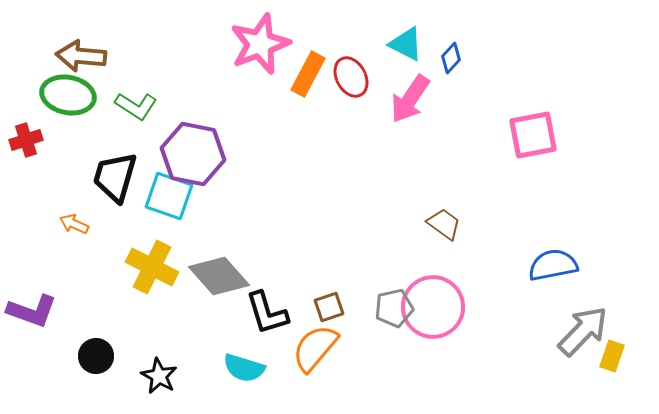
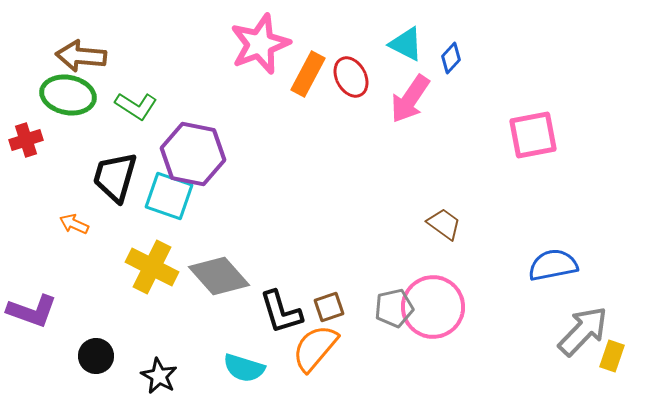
black L-shape: moved 14 px right, 1 px up
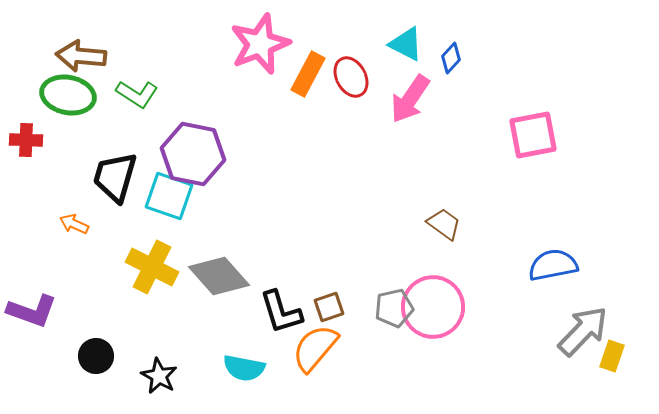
green L-shape: moved 1 px right, 12 px up
red cross: rotated 20 degrees clockwise
cyan semicircle: rotated 6 degrees counterclockwise
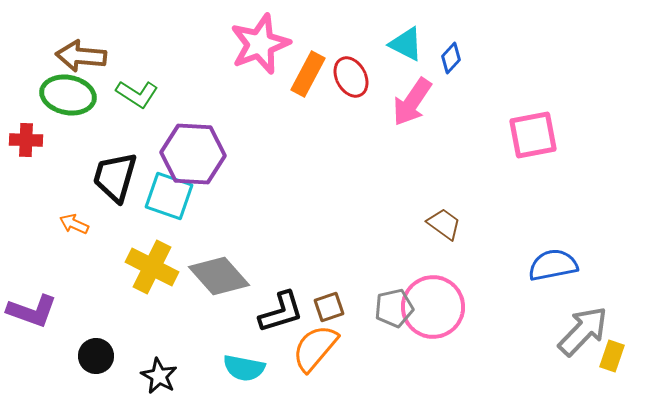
pink arrow: moved 2 px right, 3 px down
purple hexagon: rotated 8 degrees counterclockwise
black L-shape: rotated 90 degrees counterclockwise
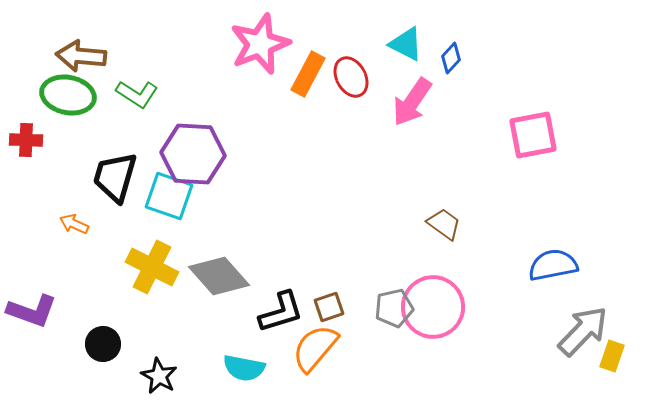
black circle: moved 7 px right, 12 px up
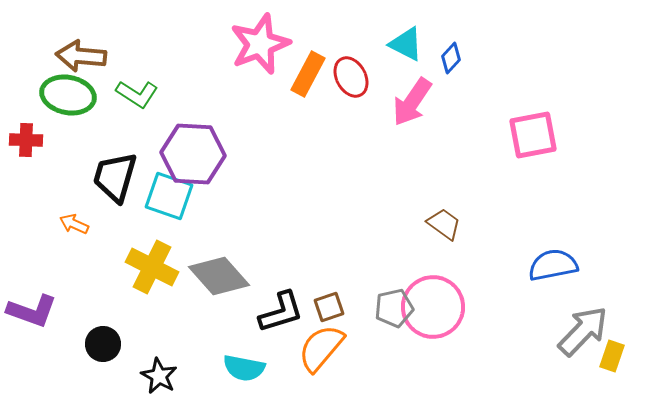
orange semicircle: moved 6 px right
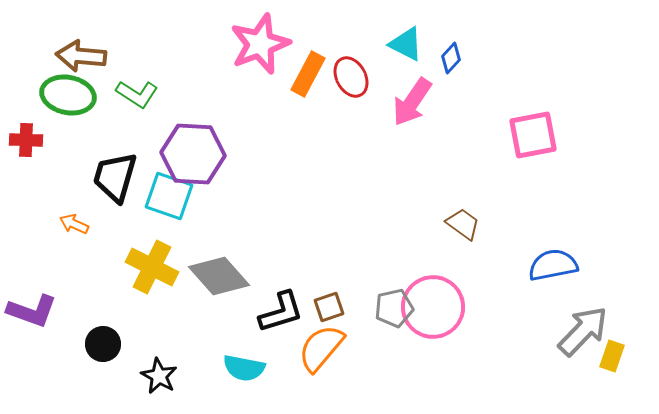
brown trapezoid: moved 19 px right
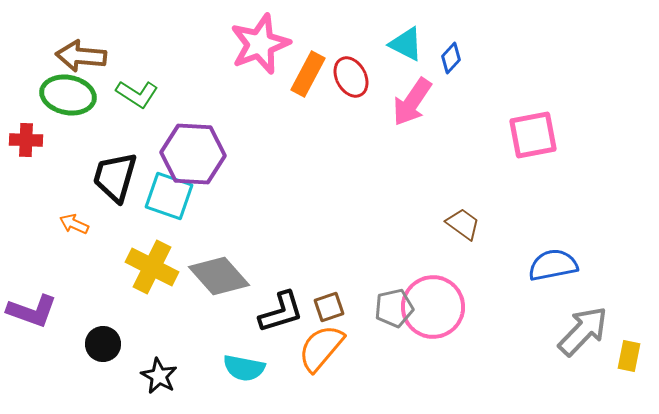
yellow rectangle: moved 17 px right; rotated 8 degrees counterclockwise
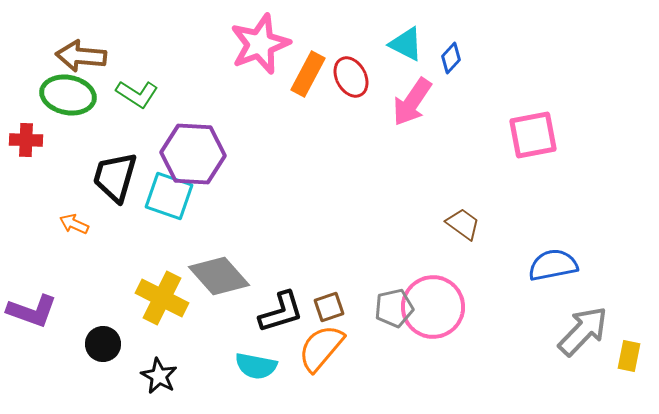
yellow cross: moved 10 px right, 31 px down
cyan semicircle: moved 12 px right, 2 px up
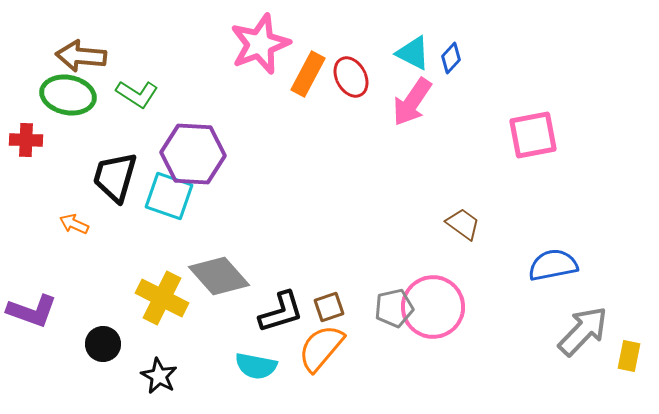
cyan triangle: moved 7 px right, 9 px down
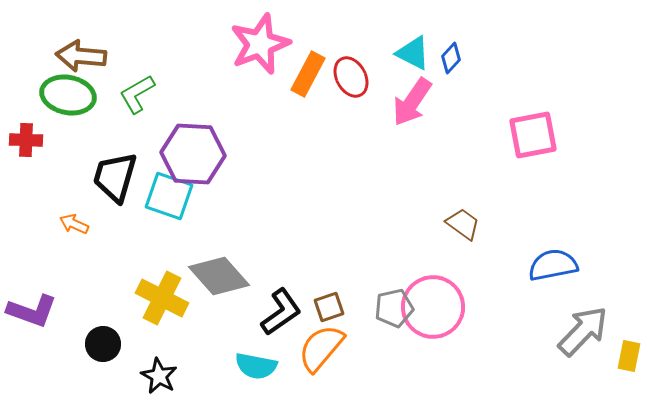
green L-shape: rotated 117 degrees clockwise
black L-shape: rotated 18 degrees counterclockwise
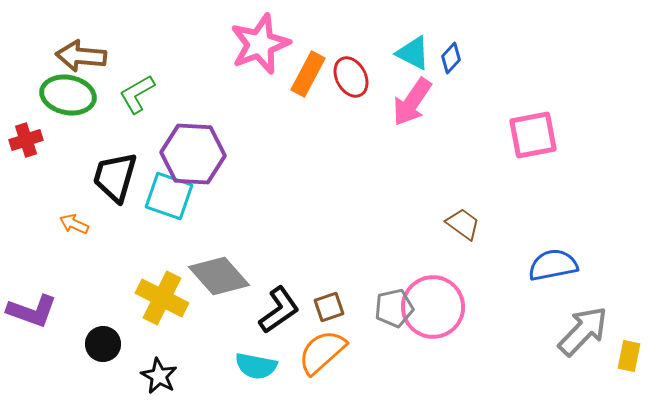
red cross: rotated 20 degrees counterclockwise
black L-shape: moved 2 px left, 2 px up
orange semicircle: moved 1 px right, 4 px down; rotated 8 degrees clockwise
